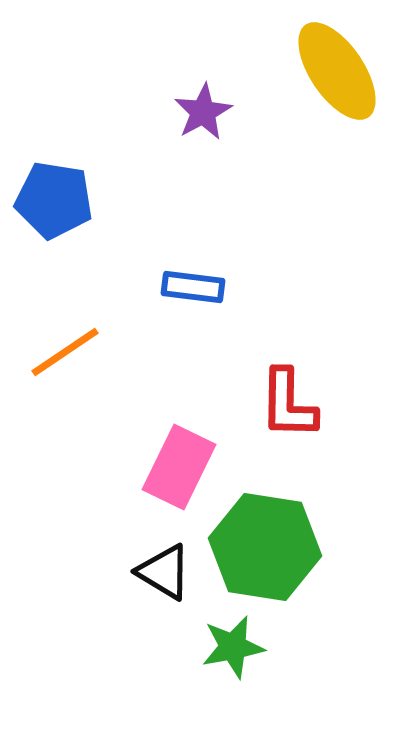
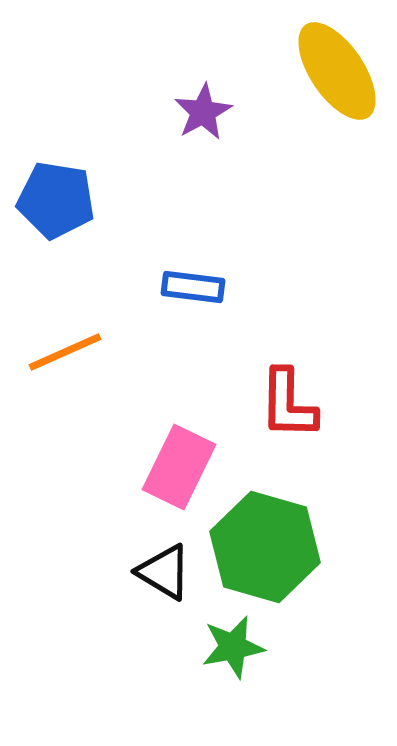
blue pentagon: moved 2 px right
orange line: rotated 10 degrees clockwise
green hexagon: rotated 7 degrees clockwise
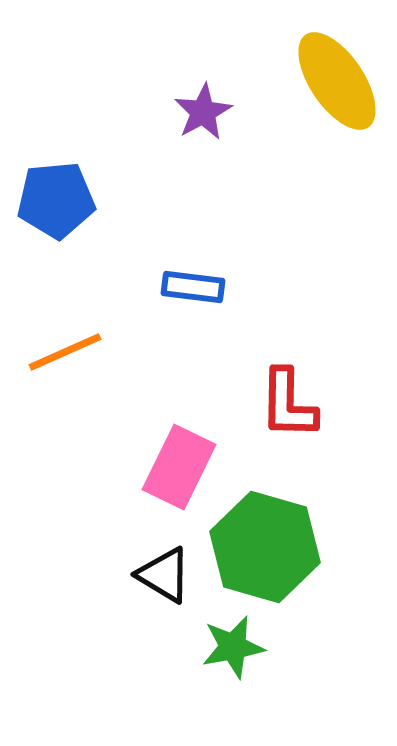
yellow ellipse: moved 10 px down
blue pentagon: rotated 14 degrees counterclockwise
black triangle: moved 3 px down
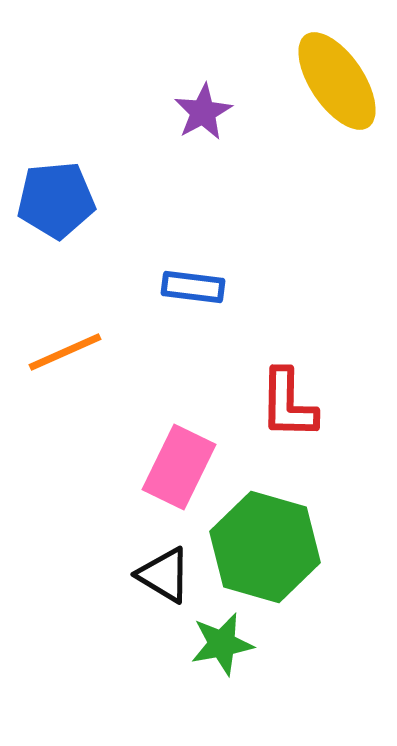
green star: moved 11 px left, 3 px up
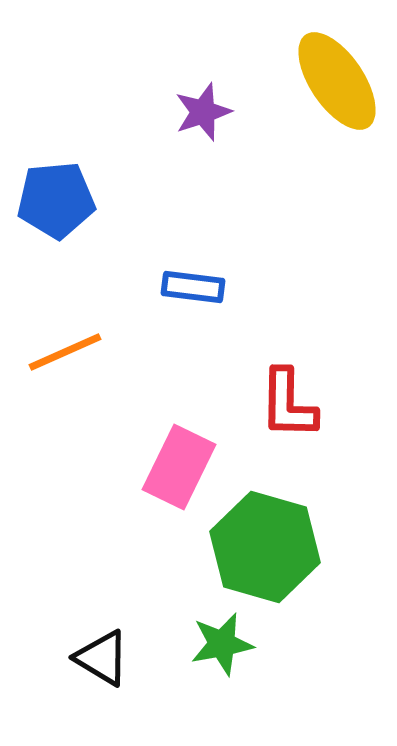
purple star: rotated 10 degrees clockwise
black triangle: moved 62 px left, 83 px down
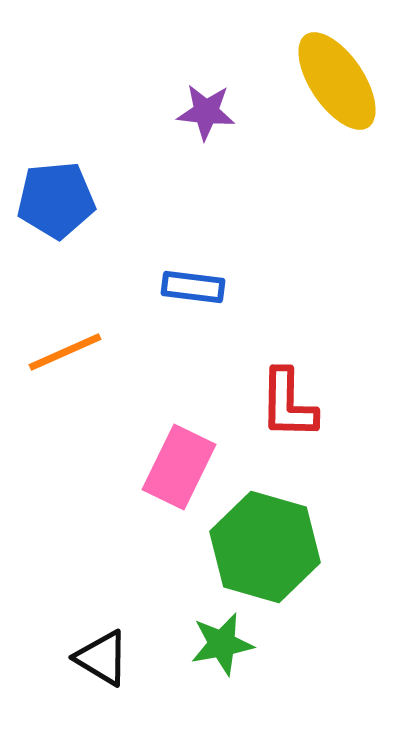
purple star: moved 3 px right; rotated 24 degrees clockwise
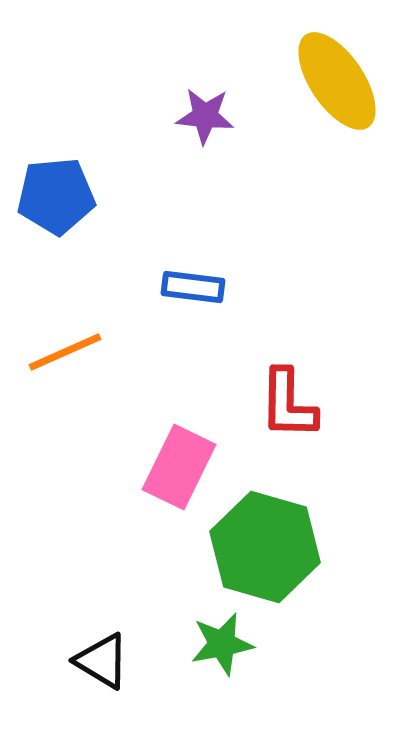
purple star: moved 1 px left, 4 px down
blue pentagon: moved 4 px up
black triangle: moved 3 px down
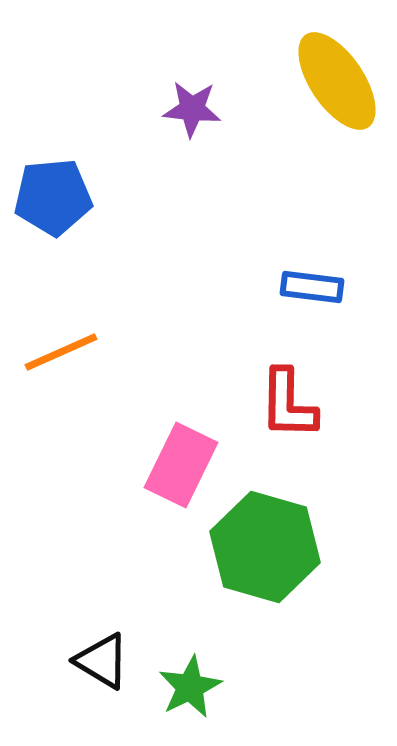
purple star: moved 13 px left, 7 px up
blue pentagon: moved 3 px left, 1 px down
blue rectangle: moved 119 px right
orange line: moved 4 px left
pink rectangle: moved 2 px right, 2 px up
green star: moved 32 px left, 43 px down; rotated 16 degrees counterclockwise
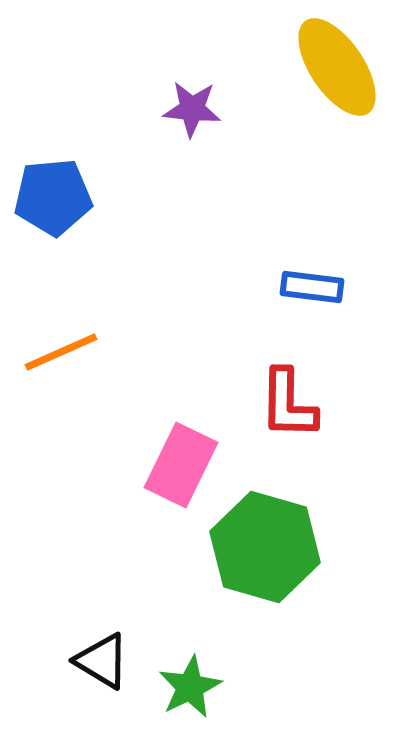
yellow ellipse: moved 14 px up
